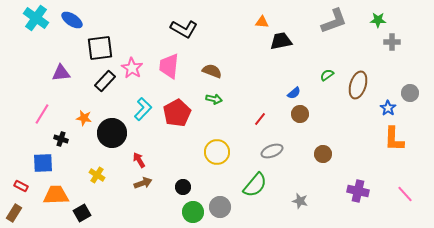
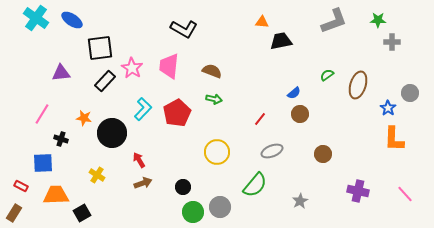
gray star at (300, 201): rotated 28 degrees clockwise
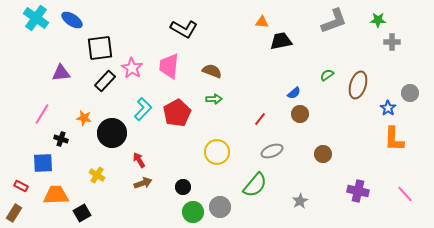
green arrow at (214, 99): rotated 14 degrees counterclockwise
